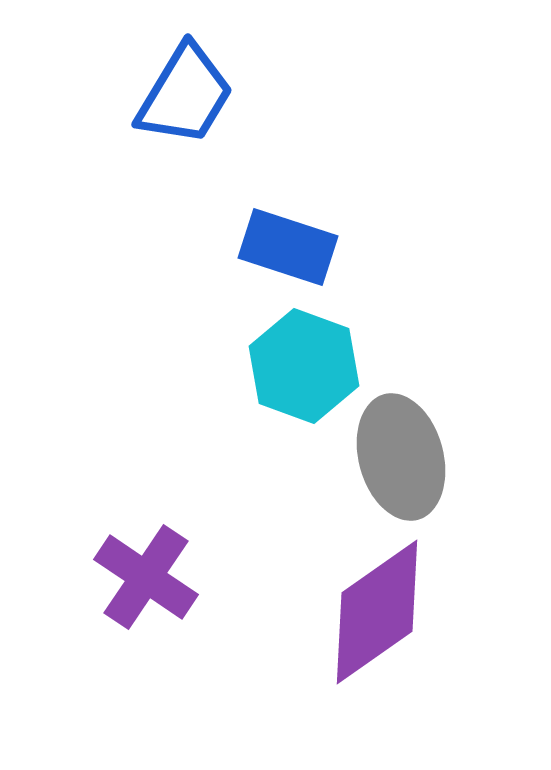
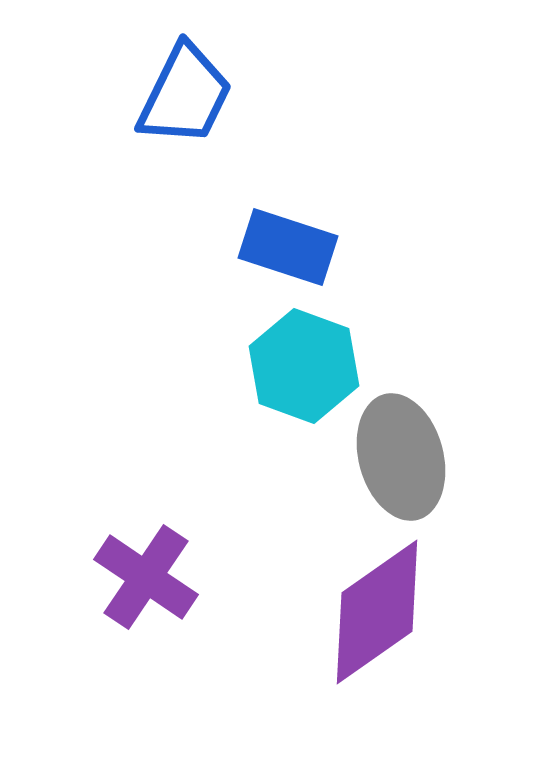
blue trapezoid: rotated 5 degrees counterclockwise
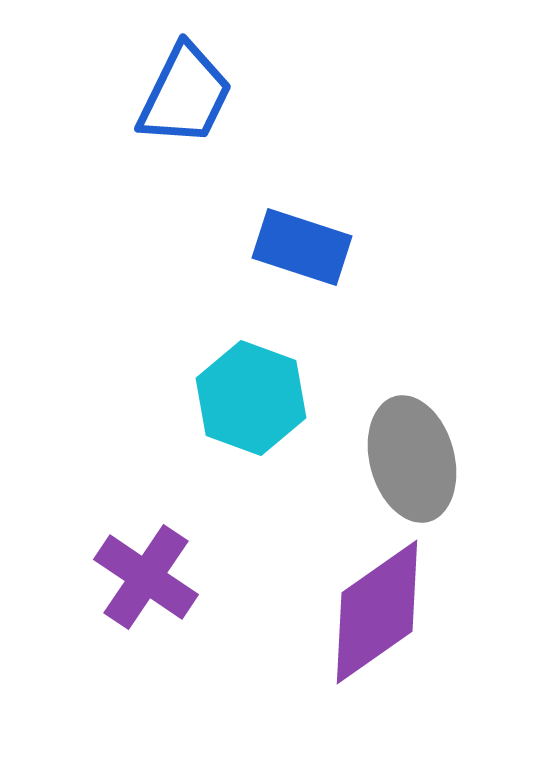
blue rectangle: moved 14 px right
cyan hexagon: moved 53 px left, 32 px down
gray ellipse: moved 11 px right, 2 px down
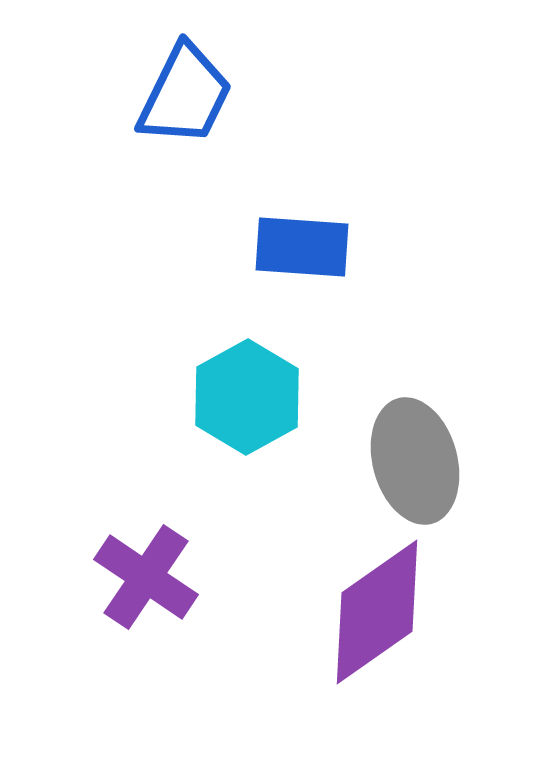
blue rectangle: rotated 14 degrees counterclockwise
cyan hexagon: moved 4 px left, 1 px up; rotated 11 degrees clockwise
gray ellipse: moved 3 px right, 2 px down
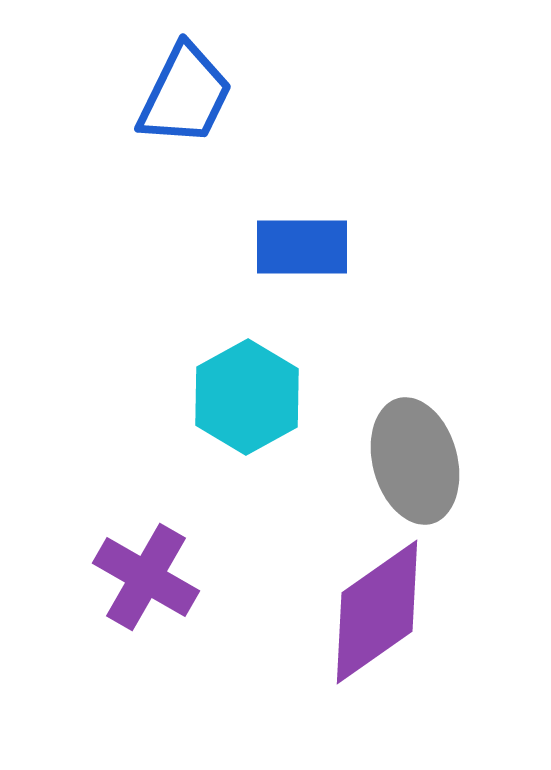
blue rectangle: rotated 4 degrees counterclockwise
purple cross: rotated 4 degrees counterclockwise
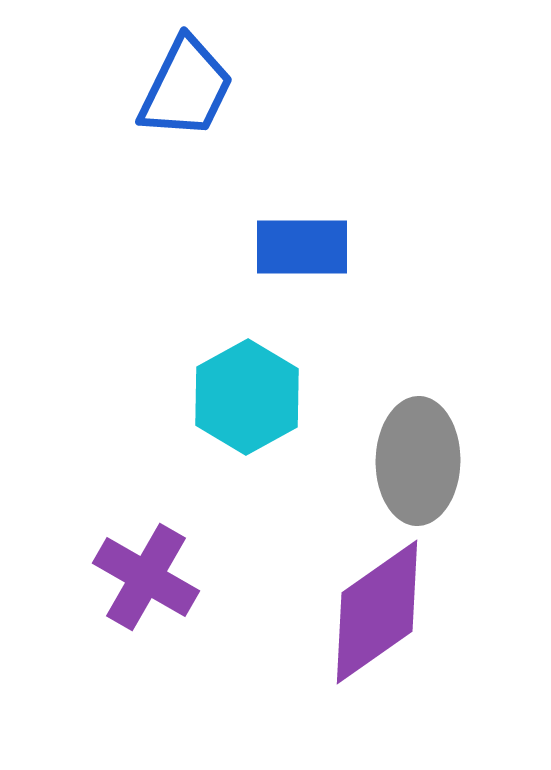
blue trapezoid: moved 1 px right, 7 px up
gray ellipse: moved 3 px right; rotated 16 degrees clockwise
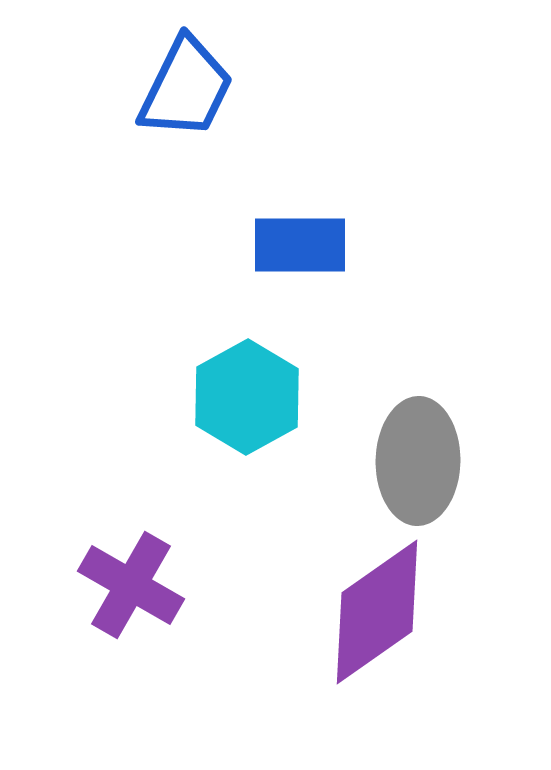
blue rectangle: moved 2 px left, 2 px up
purple cross: moved 15 px left, 8 px down
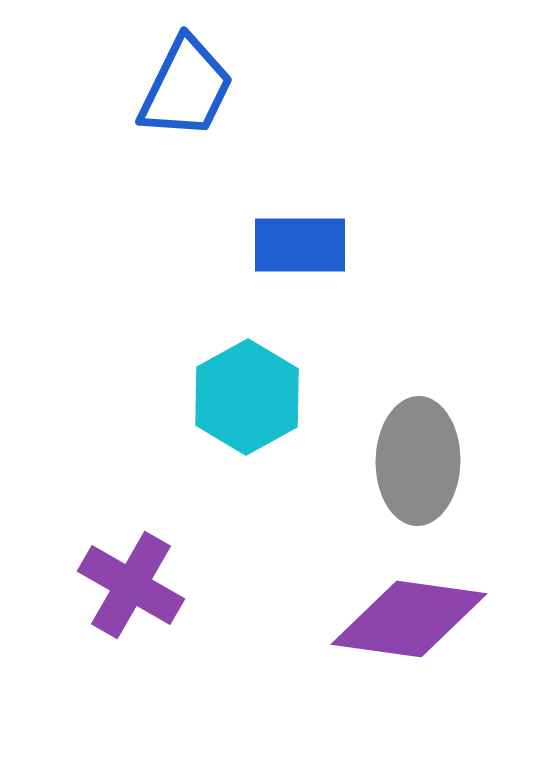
purple diamond: moved 32 px right, 7 px down; rotated 43 degrees clockwise
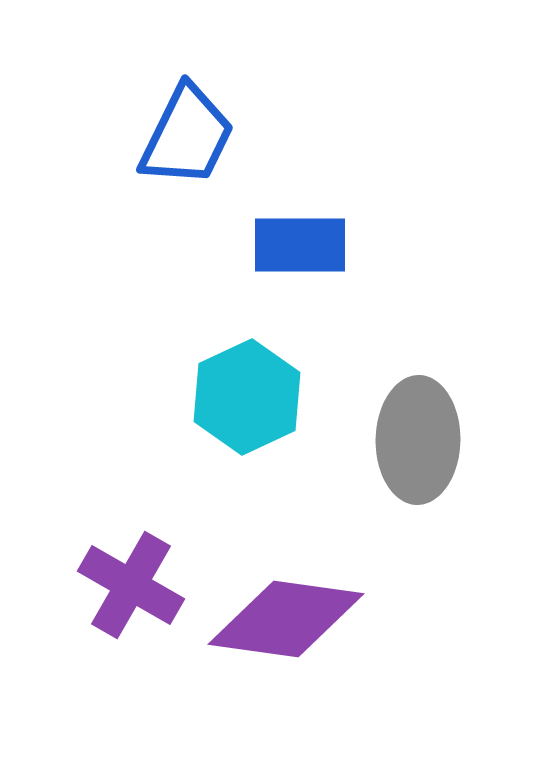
blue trapezoid: moved 1 px right, 48 px down
cyan hexagon: rotated 4 degrees clockwise
gray ellipse: moved 21 px up
purple diamond: moved 123 px left
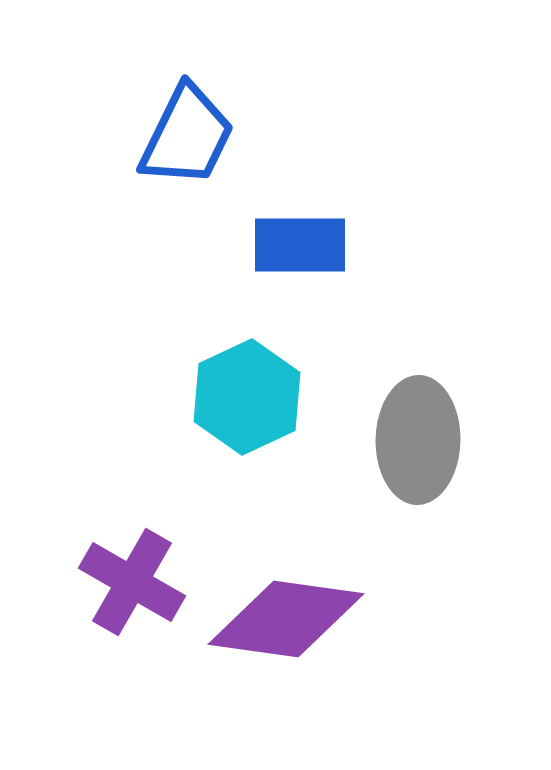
purple cross: moved 1 px right, 3 px up
